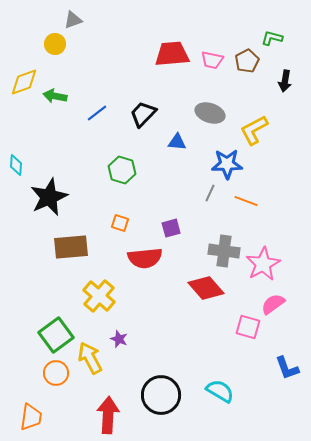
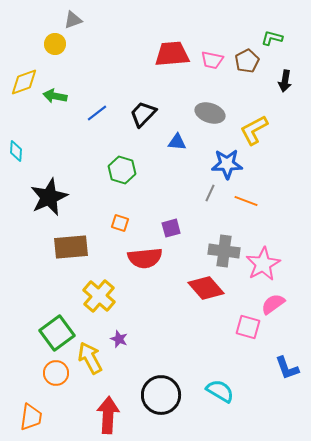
cyan diamond: moved 14 px up
green square: moved 1 px right, 2 px up
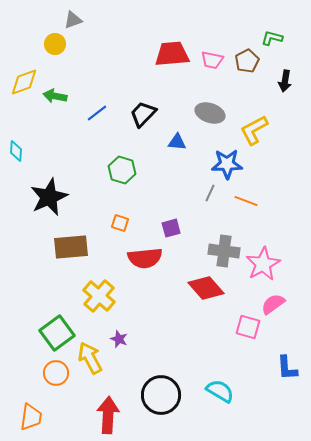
blue L-shape: rotated 16 degrees clockwise
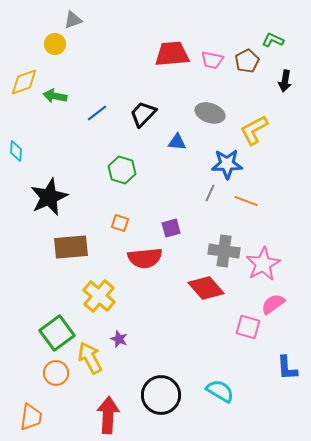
green L-shape: moved 1 px right, 2 px down; rotated 10 degrees clockwise
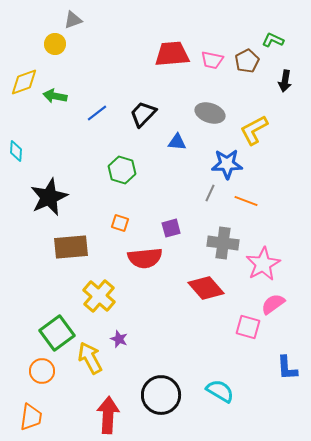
gray cross: moved 1 px left, 8 px up
orange circle: moved 14 px left, 2 px up
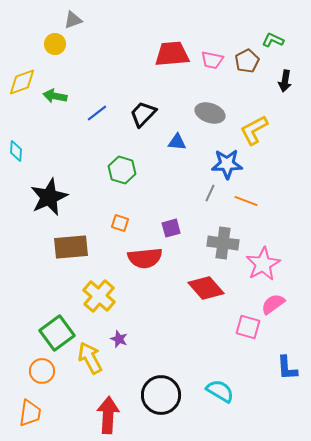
yellow diamond: moved 2 px left
orange trapezoid: moved 1 px left, 4 px up
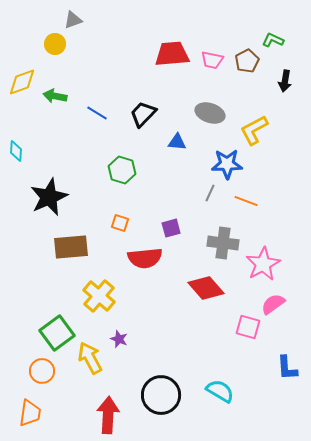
blue line: rotated 70 degrees clockwise
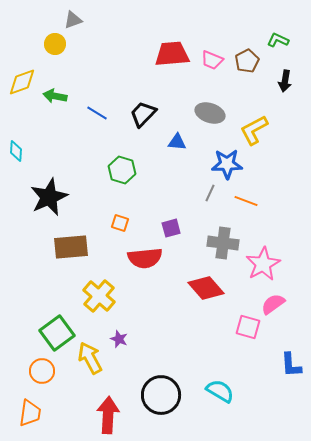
green L-shape: moved 5 px right
pink trapezoid: rotated 10 degrees clockwise
blue L-shape: moved 4 px right, 3 px up
